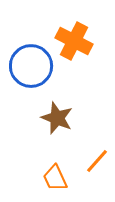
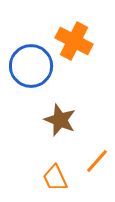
brown star: moved 3 px right, 2 px down
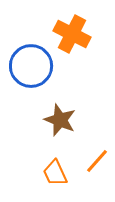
orange cross: moved 2 px left, 7 px up
orange trapezoid: moved 5 px up
